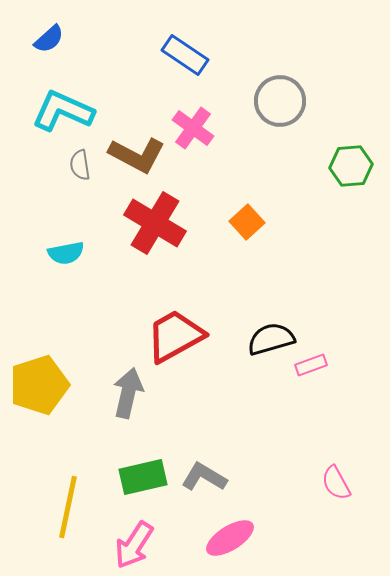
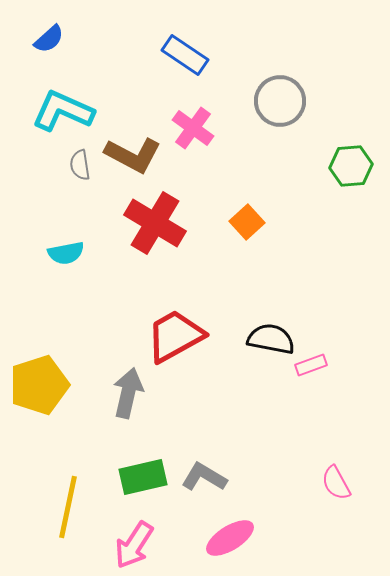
brown L-shape: moved 4 px left
black semicircle: rotated 27 degrees clockwise
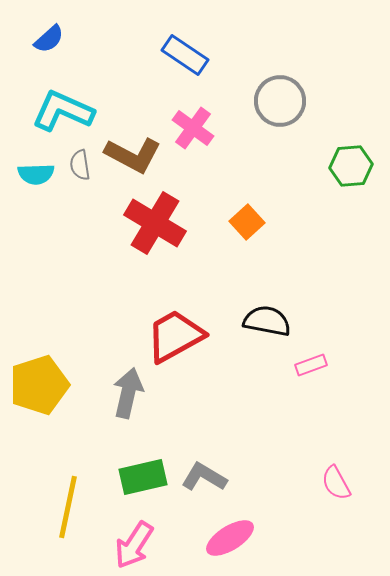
cyan semicircle: moved 30 px left, 79 px up; rotated 9 degrees clockwise
black semicircle: moved 4 px left, 18 px up
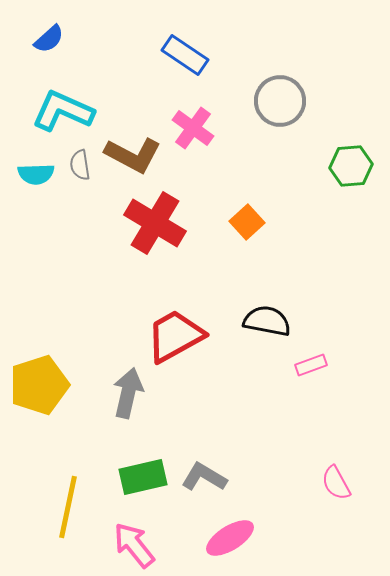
pink arrow: rotated 108 degrees clockwise
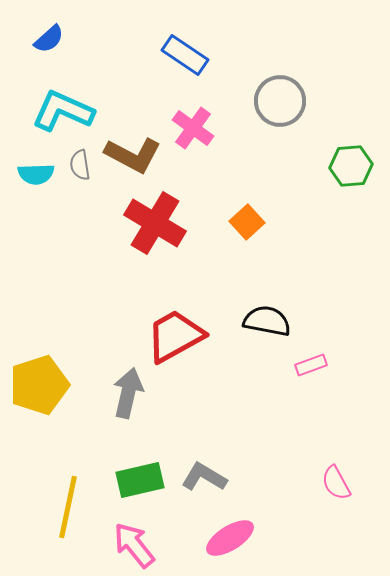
green rectangle: moved 3 px left, 3 px down
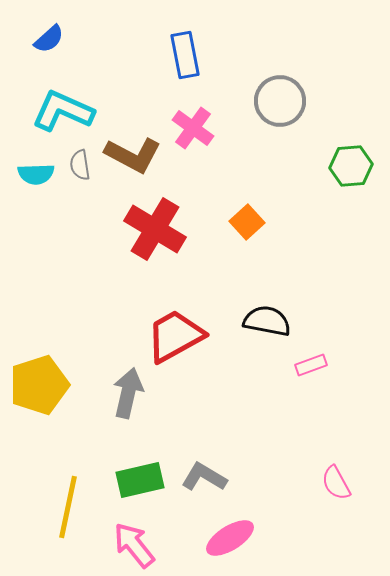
blue rectangle: rotated 45 degrees clockwise
red cross: moved 6 px down
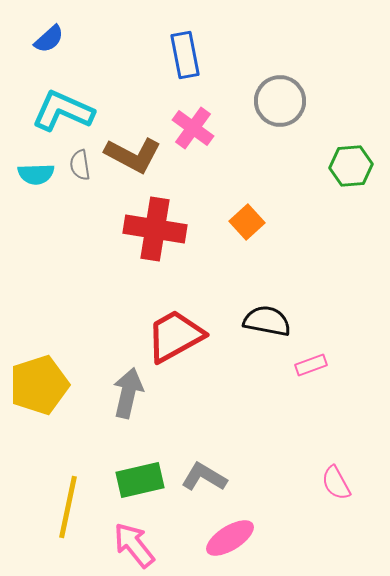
red cross: rotated 22 degrees counterclockwise
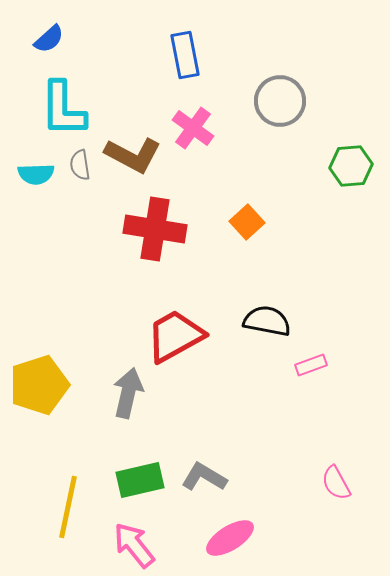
cyan L-shape: moved 2 px up; rotated 114 degrees counterclockwise
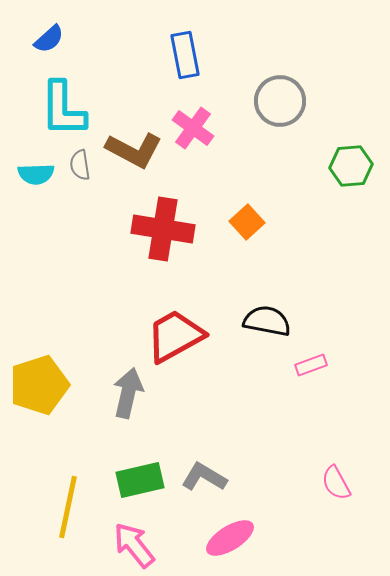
brown L-shape: moved 1 px right, 5 px up
red cross: moved 8 px right
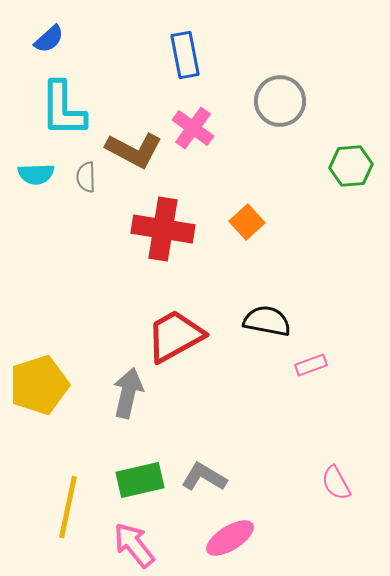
gray semicircle: moved 6 px right, 12 px down; rotated 8 degrees clockwise
